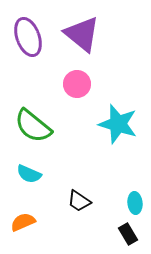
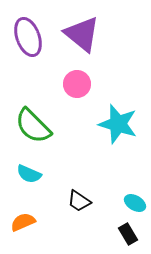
green semicircle: rotated 6 degrees clockwise
cyan ellipse: rotated 55 degrees counterclockwise
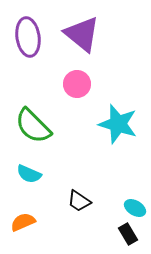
purple ellipse: rotated 12 degrees clockwise
cyan ellipse: moved 5 px down
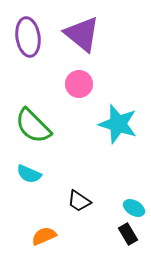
pink circle: moved 2 px right
cyan ellipse: moved 1 px left
orange semicircle: moved 21 px right, 14 px down
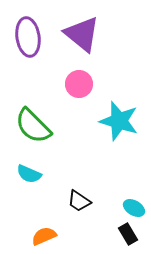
cyan star: moved 1 px right, 3 px up
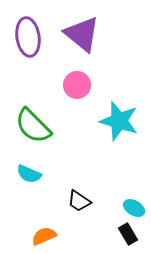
pink circle: moved 2 px left, 1 px down
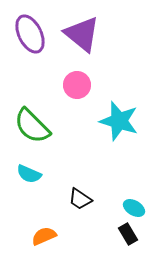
purple ellipse: moved 2 px right, 3 px up; rotated 18 degrees counterclockwise
green semicircle: moved 1 px left
black trapezoid: moved 1 px right, 2 px up
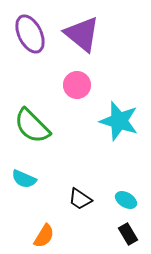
cyan semicircle: moved 5 px left, 5 px down
cyan ellipse: moved 8 px left, 8 px up
orange semicircle: rotated 145 degrees clockwise
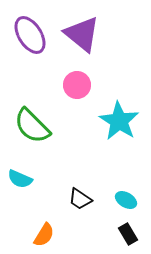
purple ellipse: moved 1 px down; rotated 6 degrees counterclockwise
cyan star: rotated 15 degrees clockwise
cyan semicircle: moved 4 px left
orange semicircle: moved 1 px up
